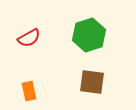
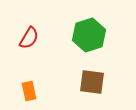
red semicircle: rotated 30 degrees counterclockwise
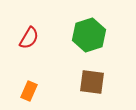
orange rectangle: rotated 36 degrees clockwise
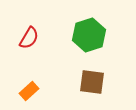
orange rectangle: rotated 24 degrees clockwise
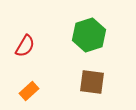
red semicircle: moved 4 px left, 8 px down
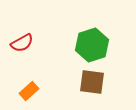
green hexagon: moved 3 px right, 10 px down
red semicircle: moved 3 px left, 3 px up; rotated 30 degrees clockwise
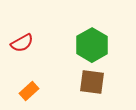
green hexagon: rotated 12 degrees counterclockwise
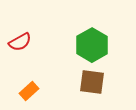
red semicircle: moved 2 px left, 1 px up
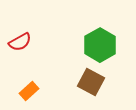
green hexagon: moved 8 px right
brown square: moved 1 px left; rotated 20 degrees clockwise
